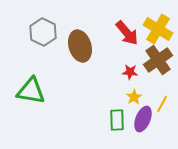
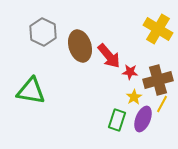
red arrow: moved 18 px left, 23 px down
brown cross: moved 20 px down; rotated 20 degrees clockwise
green rectangle: rotated 20 degrees clockwise
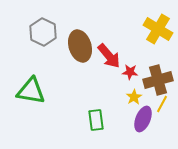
green rectangle: moved 21 px left; rotated 25 degrees counterclockwise
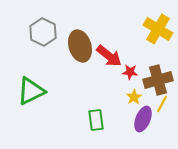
red arrow: rotated 12 degrees counterclockwise
green triangle: rotated 36 degrees counterclockwise
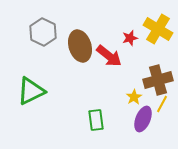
red star: moved 34 px up; rotated 21 degrees counterclockwise
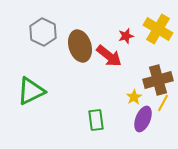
red star: moved 4 px left, 2 px up
yellow line: moved 1 px right, 1 px up
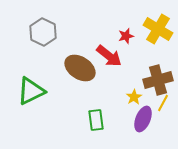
brown ellipse: moved 22 px down; rotated 40 degrees counterclockwise
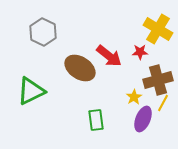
red star: moved 14 px right, 16 px down; rotated 14 degrees clockwise
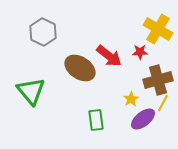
green triangle: rotated 44 degrees counterclockwise
yellow star: moved 3 px left, 2 px down
purple ellipse: rotated 30 degrees clockwise
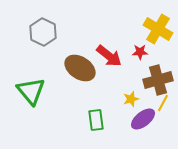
yellow star: rotated 14 degrees clockwise
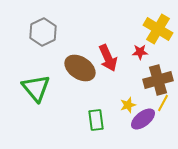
gray hexagon: rotated 8 degrees clockwise
red arrow: moved 1 px left, 2 px down; rotated 28 degrees clockwise
green triangle: moved 5 px right, 3 px up
yellow star: moved 3 px left, 6 px down
